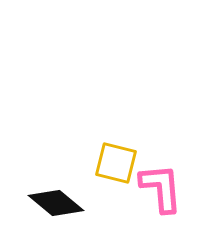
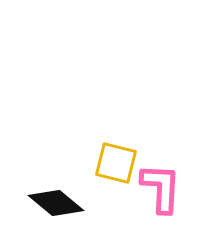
pink L-shape: rotated 8 degrees clockwise
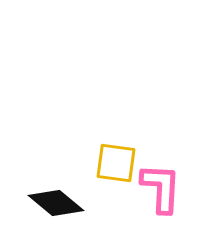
yellow square: rotated 6 degrees counterclockwise
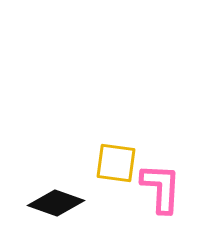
black diamond: rotated 20 degrees counterclockwise
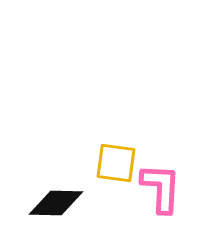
black diamond: rotated 18 degrees counterclockwise
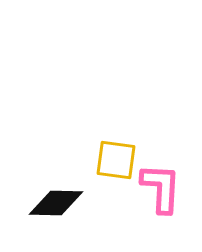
yellow square: moved 3 px up
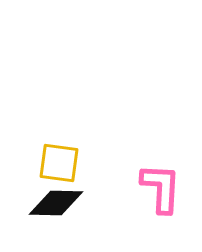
yellow square: moved 57 px left, 3 px down
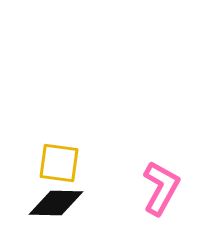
pink L-shape: rotated 26 degrees clockwise
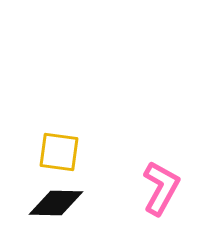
yellow square: moved 11 px up
